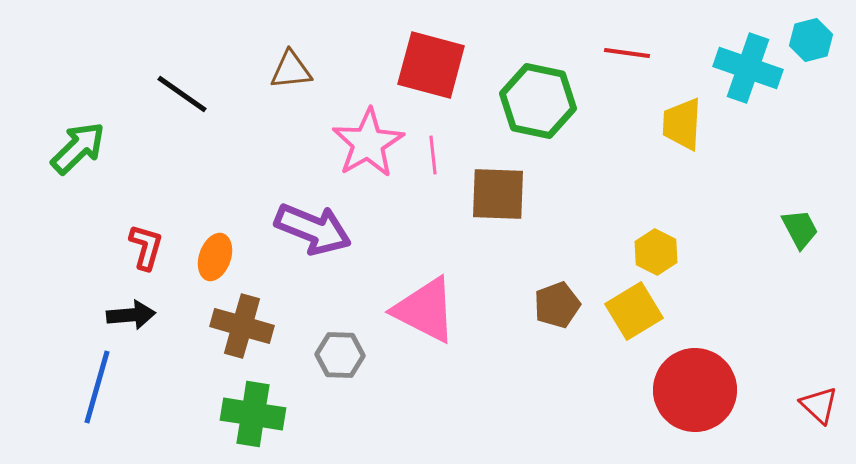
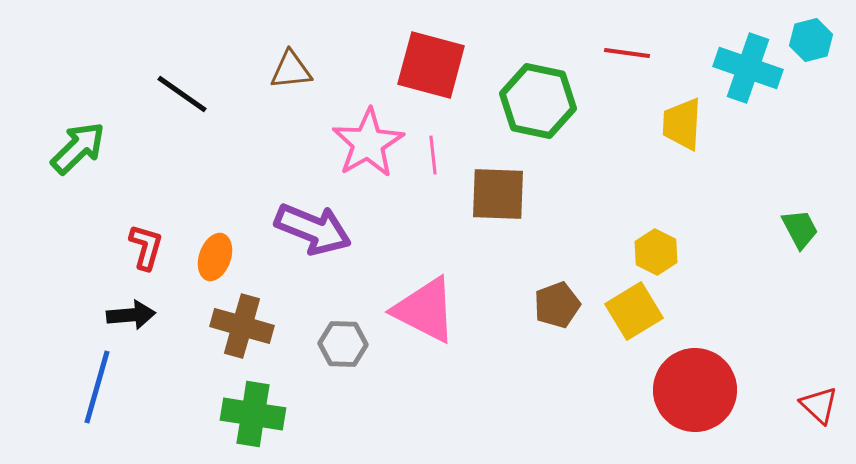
gray hexagon: moved 3 px right, 11 px up
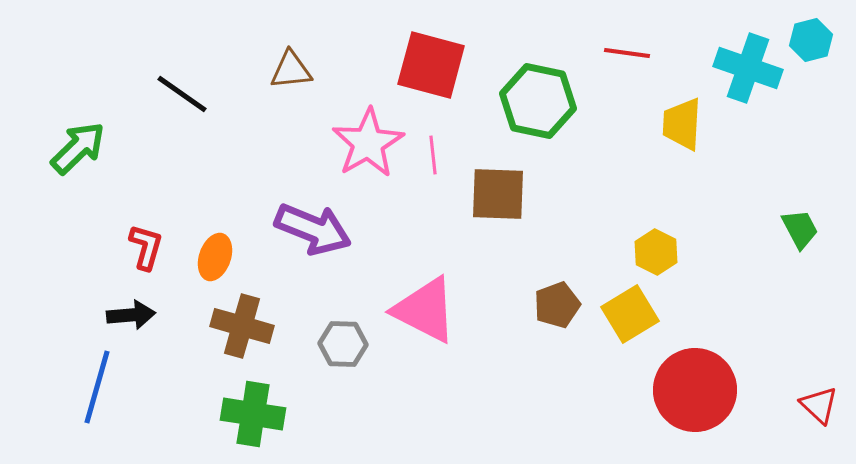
yellow square: moved 4 px left, 3 px down
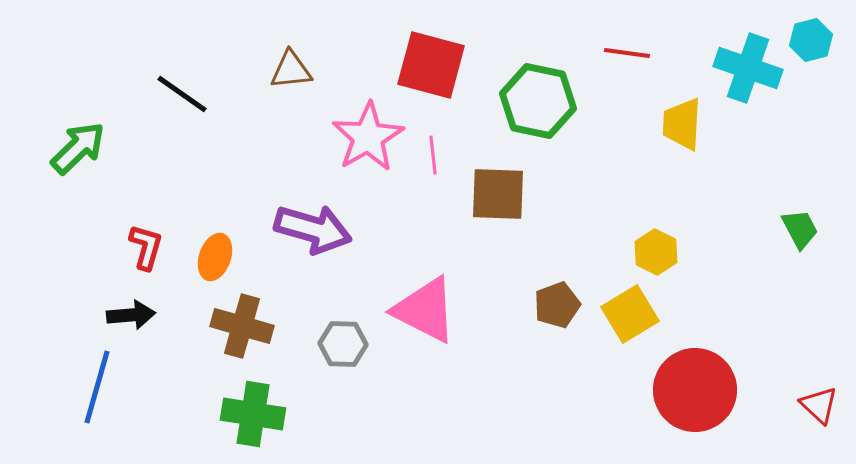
pink star: moved 6 px up
purple arrow: rotated 6 degrees counterclockwise
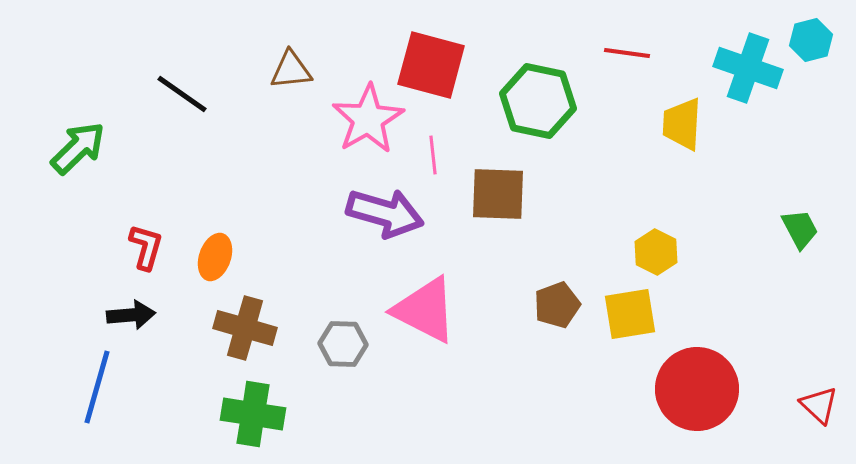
pink star: moved 18 px up
purple arrow: moved 72 px right, 16 px up
yellow square: rotated 22 degrees clockwise
brown cross: moved 3 px right, 2 px down
red circle: moved 2 px right, 1 px up
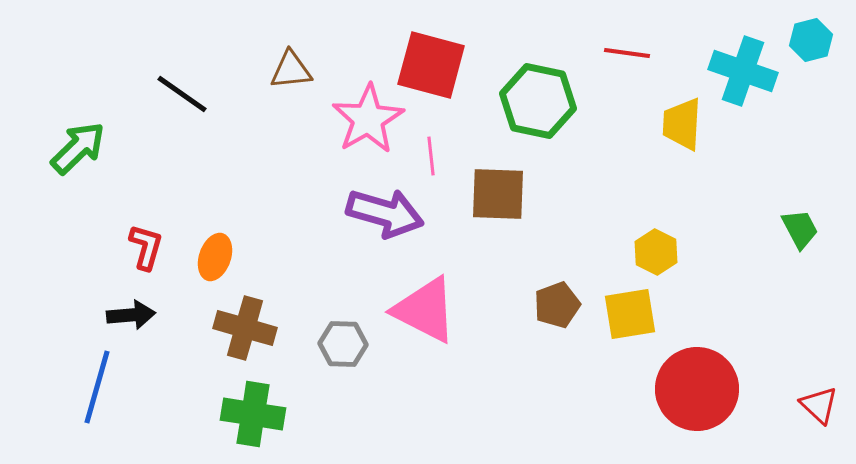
cyan cross: moved 5 px left, 3 px down
pink line: moved 2 px left, 1 px down
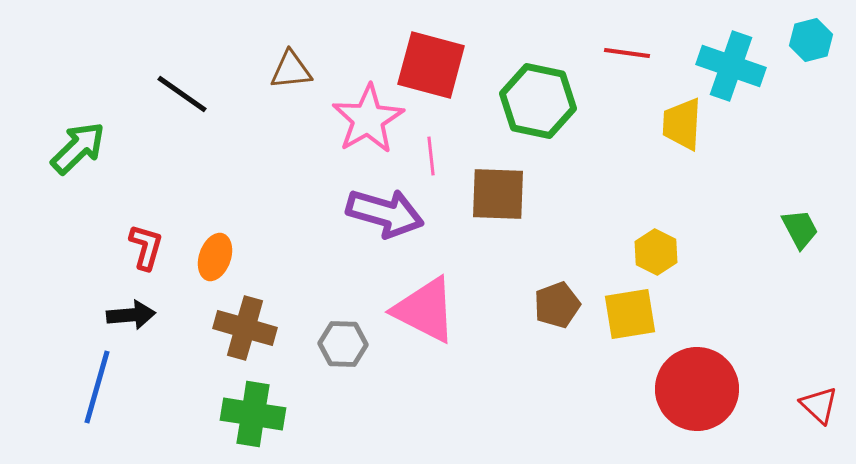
cyan cross: moved 12 px left, 5 px up
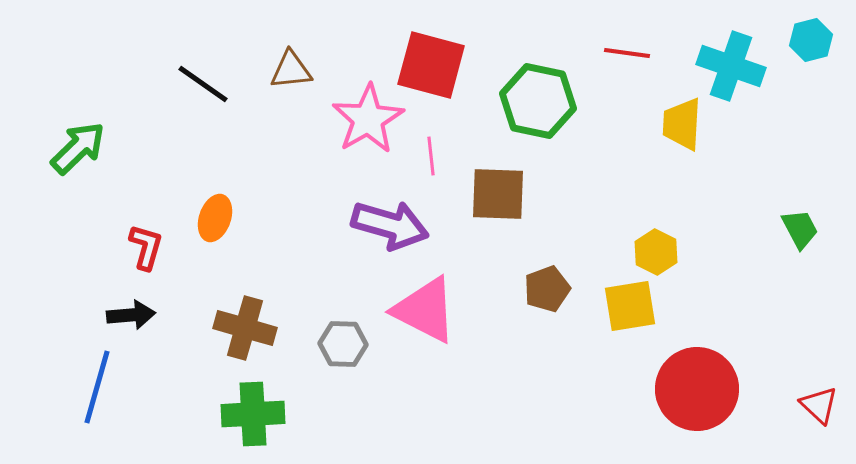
black line: moved 21 px right, 10 px up
purple arrow: moved 5 px right, 12 px down
orange ellipse: moved 39 px up
brown pentagon: moved 10 px left, 16 px up
yellow square: moved 8 px up
green cross: rotated 12 degrees counterclockwise
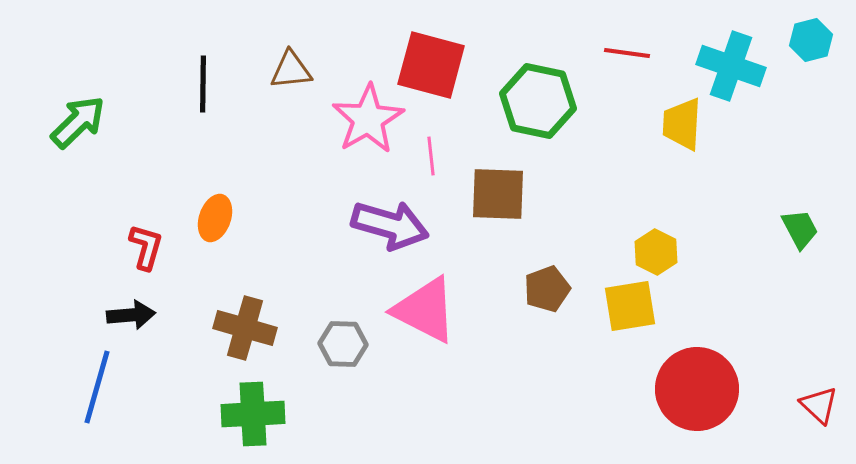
black line: rotated 56 degrees clockwise
green arrow: moved 26 px up
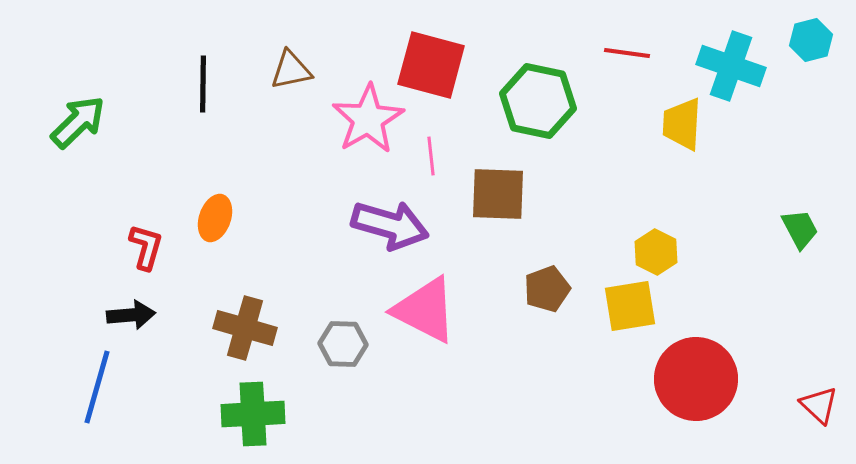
brown triangle: rotated 6 degrees counterclockwise
red circle: moved 1 px left, 10 px up
